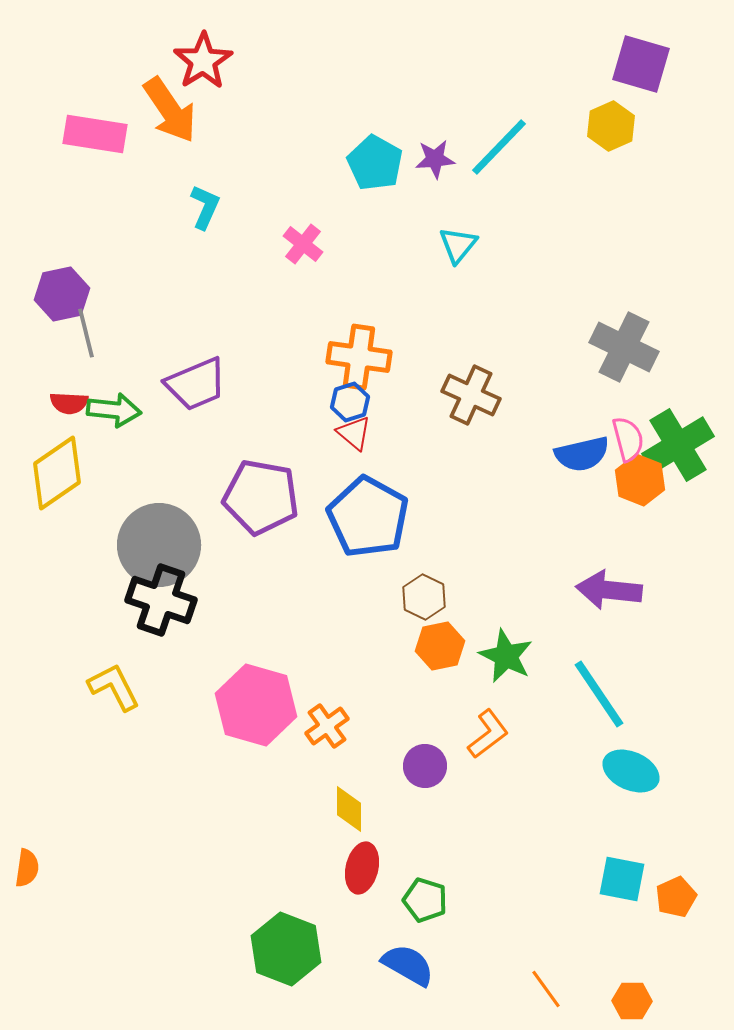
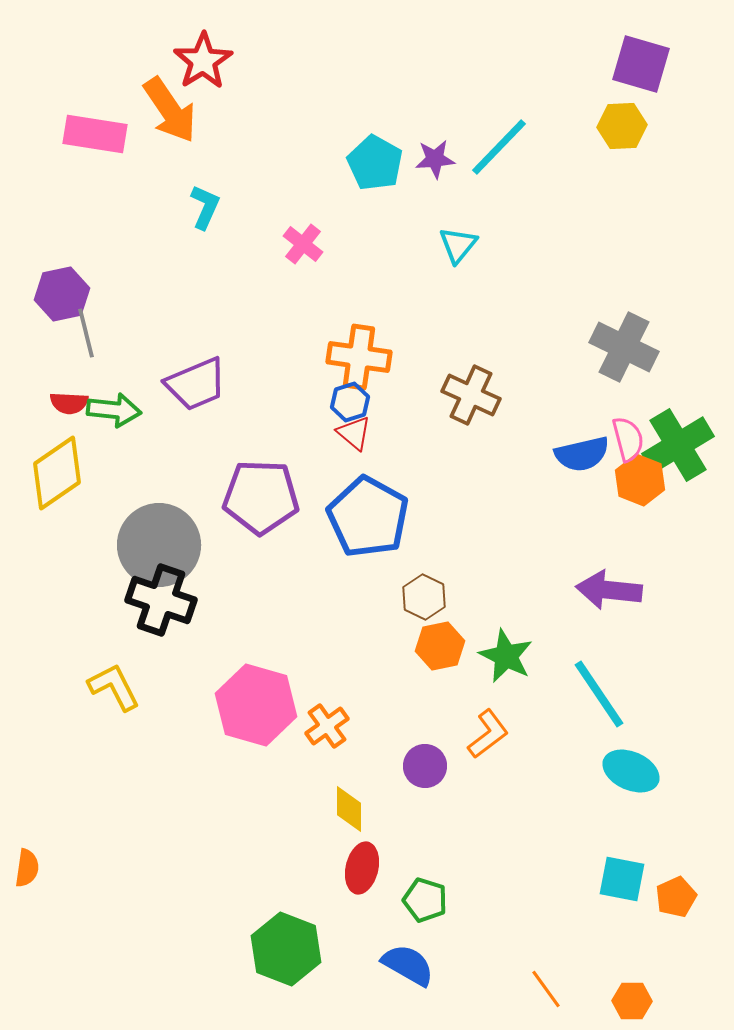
yellow hexagon at (611, 126): moved 11 px right; rotated 21 degrees clockwise
purple pentagon at (261, 497): rotated 8 degrees counterclockwise
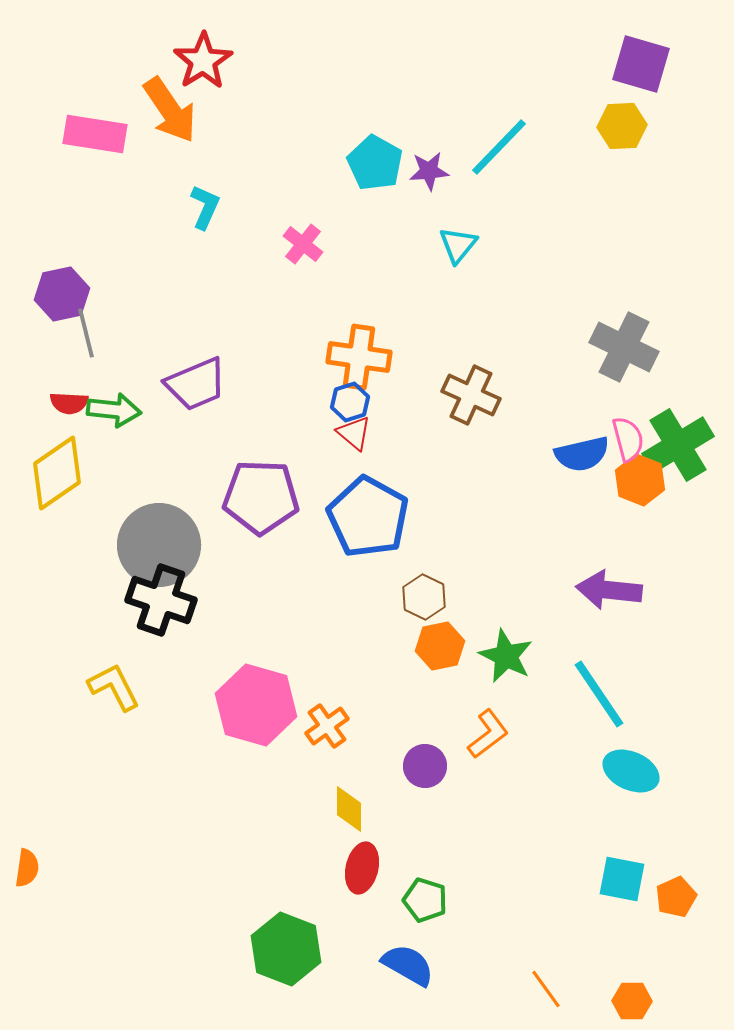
purple star at (435, 159): moved 6 px left, 12 px down
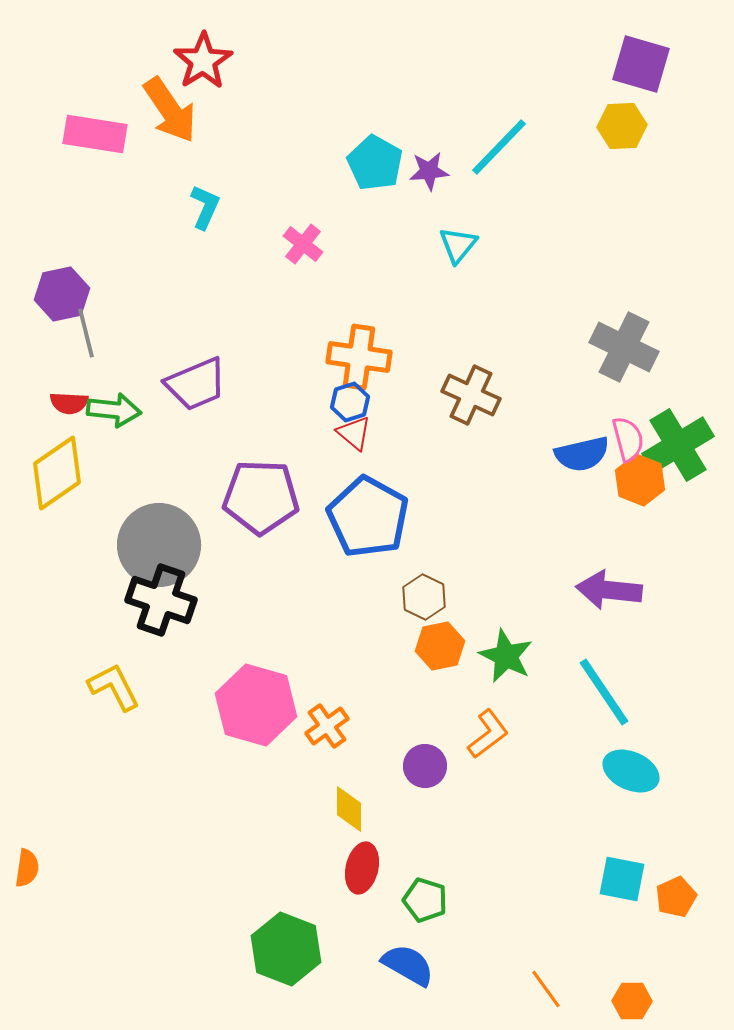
cyan line at (599, 694): moved 5 px right, 2 px up
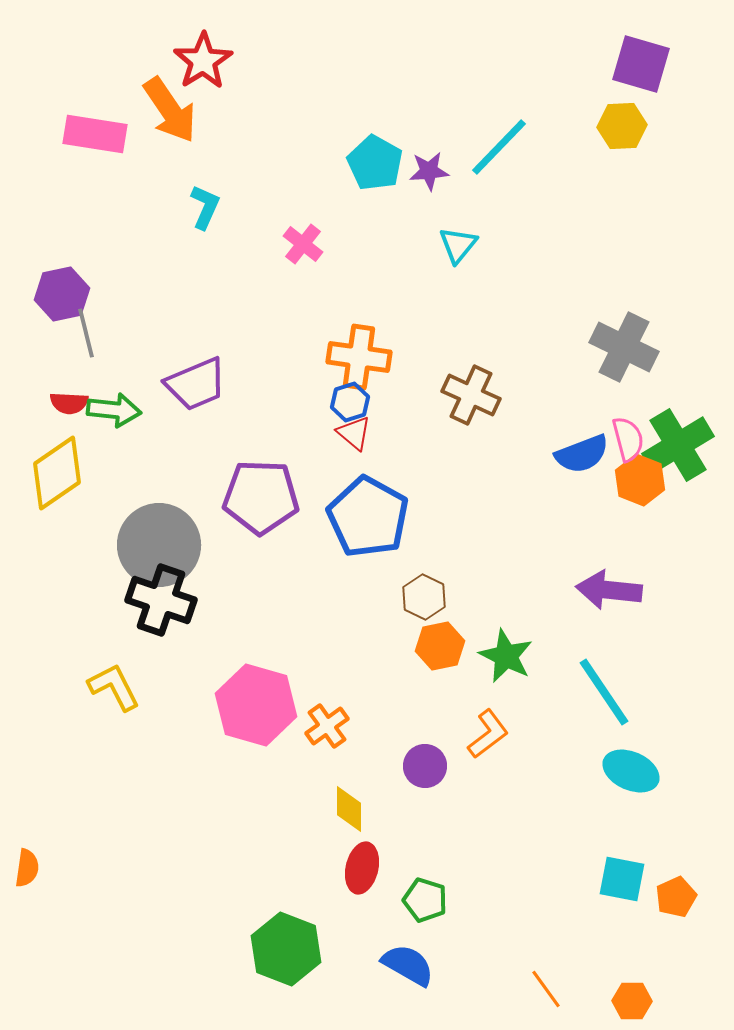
blue semicircle at (582, 454): rotated 8 degrees counterclockwise
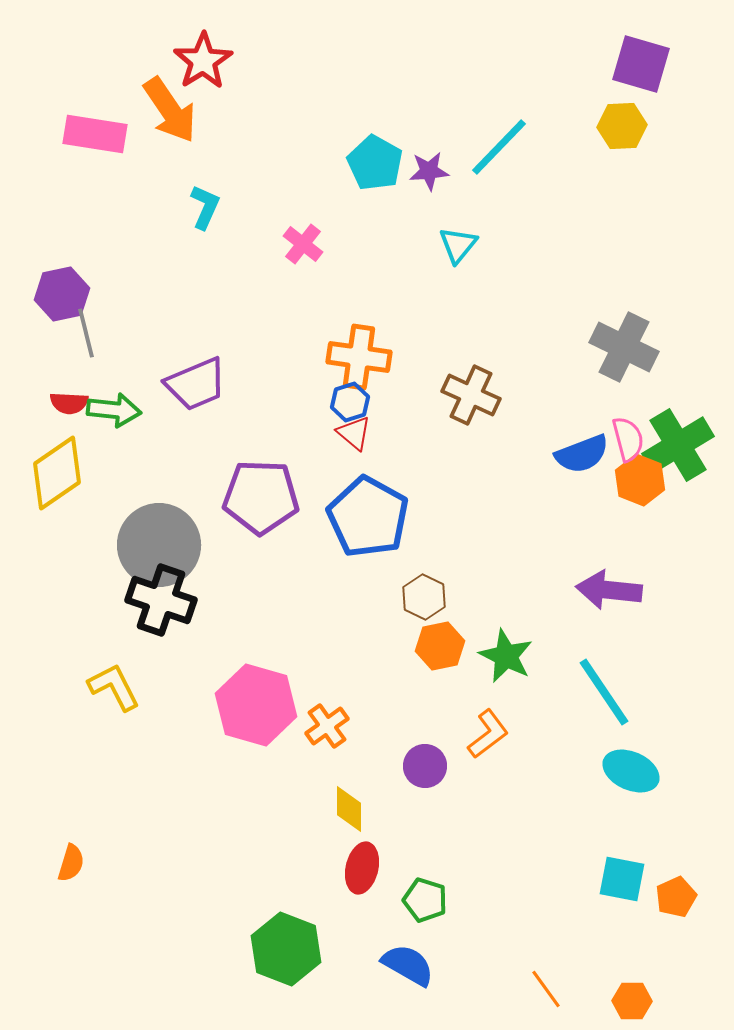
orange semicircle at (27, 868): moved 44 px right, 5 px up; rotated 9 degrees clockwise
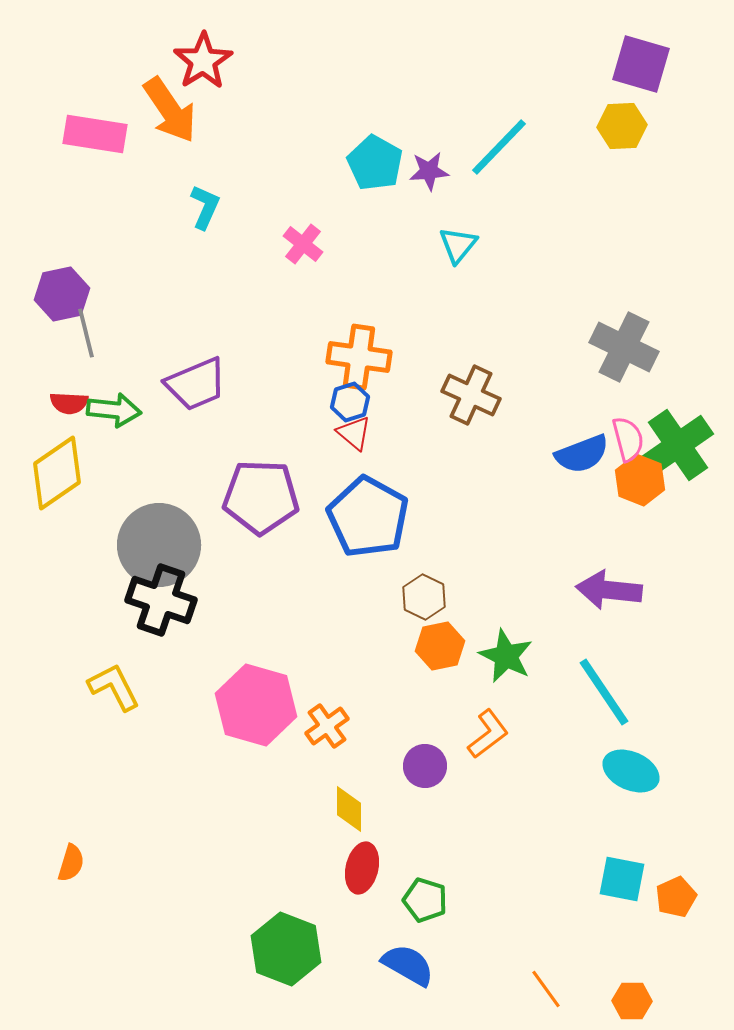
green cross at (678, 445): rotated 4 degrees counterclockwise
